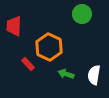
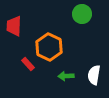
green arrow: moved 2 px down; rotated 21 degrees counterclockwise
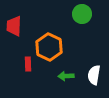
red rectangle: rotated 40 degrees clockwise
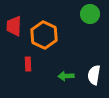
green circle: moved 8 px right
orange hexagon: moved 5 px left, 12 px up
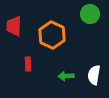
orange hexagon: moved 8 px right
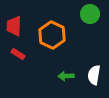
red rectangle: moved 10 px left, 10 px up; rotated 56 degrees counterclockwise
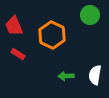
green circle: moved 1 px down
red trapezoid: rotated 25 degrees counterclockwise
white semicircle: moved 1 px right
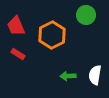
green circle: moved 4 px left
red trapezoid: moved 2 px right
orange hexagon: rotated 8 degrees clockwise
green arrow: moved 2 px right
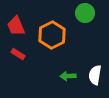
green circle: moved 1 px left, 2 px up
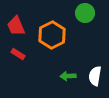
white semicircle: moved 1 px down
